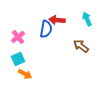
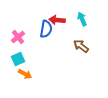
cyan arrow: moved 5 px left
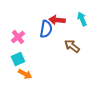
brown arrow: moved 9 px left
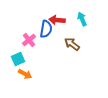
pink cross: moved 11 px right, 3 px down
brown arrow: moved 2 px up
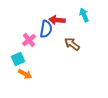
cyan arrow: moved 2 px right, 4 px up
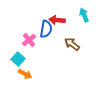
cyan square: rotated 24 degrees counterclockwise
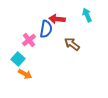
cyan arrow: moved 3 px right
red arrow: moved 1 px up
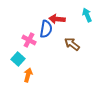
pink cross: rotated 24 degrees counterclockwise
orange arrow: moved 3 px right, 1 px down; rotated 104 degrees counterclockwise
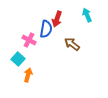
red arrow: rotated 77 degrees counterclockwise
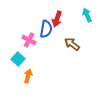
orange arrow: moved 1 px down
